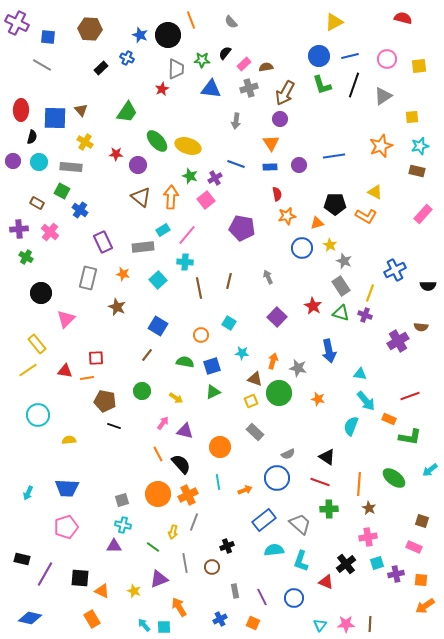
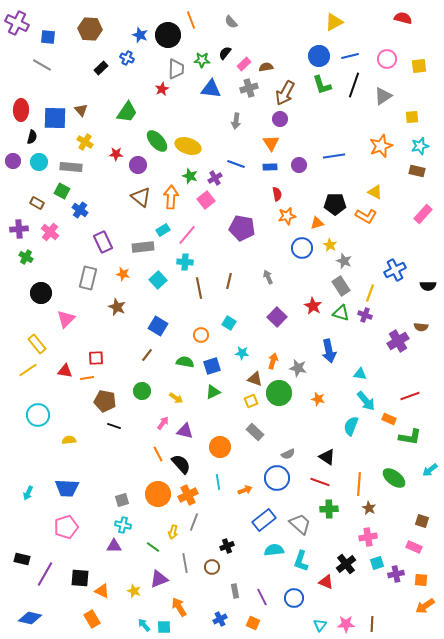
brown line at (370, 624): moved 2 px right
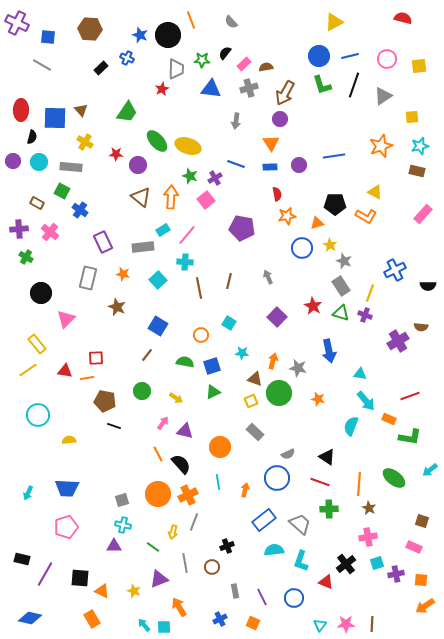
orange arrow at (245, 490): rotated 56 degrees counterclockwise
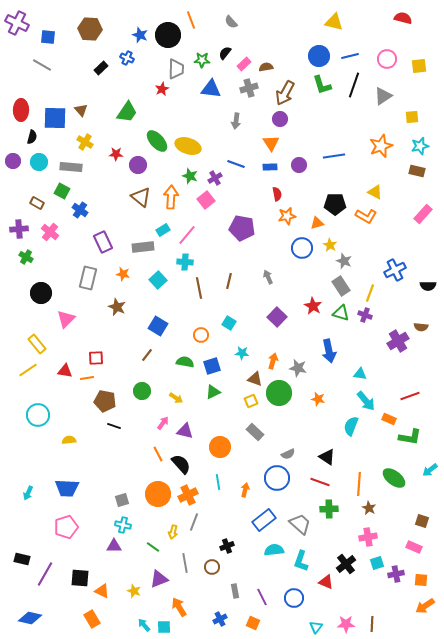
yellow triangle at (334, 22): rotated 42 degrees clockwise
cyan triangle at (320, 625): moved 4 px left, 2 px down
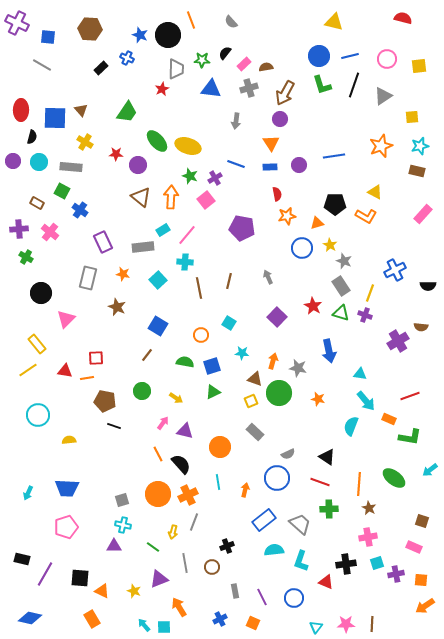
black cross at (346, 564): rotated 30 degrees clockwise
